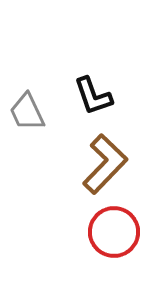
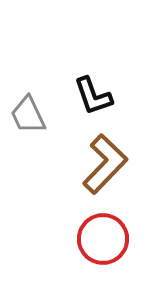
gray trapezoid: moved 1 px right, 3 px down
red circle: moved 11 px left, 7 px down
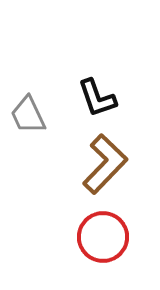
black L-shape: moved 4 px right, 2 px down
red circle: moved 2 px up
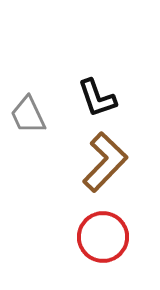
brown L-shape: moved 2 px up
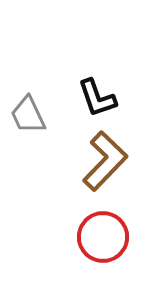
brown L-shape: moved 1 px up
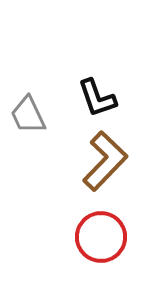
red circle: moved 2 px left
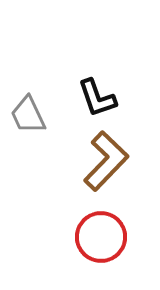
brown L-shape: moved 1 px right
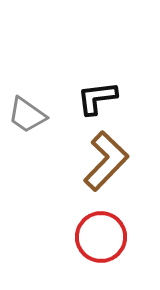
black L-shape: rotated 102 degrees clockwise
gray trapezoid: moved 1 px left; rotated 30 degrees counterclockwise
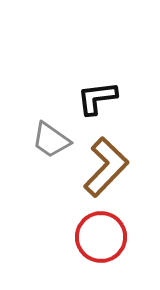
gray trapezoid: moved 24 px right, 25 px down
brown L-shape: moved 6 px down
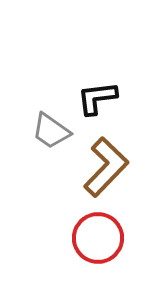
gray trapezoid: moved 9 px up
red circle: moved 3 px left, 1 px down
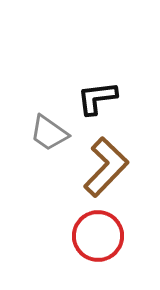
gray trapezoid: moved 2 px left, 2 px down
red circle: moved 2 px up
